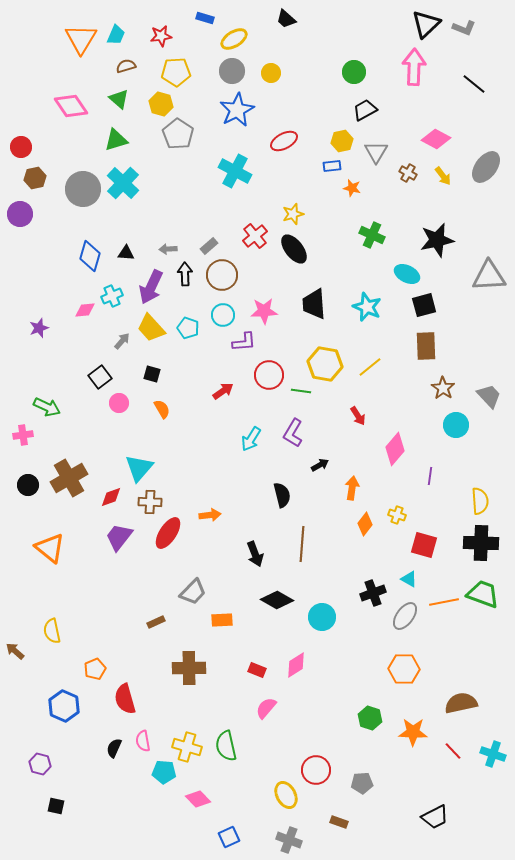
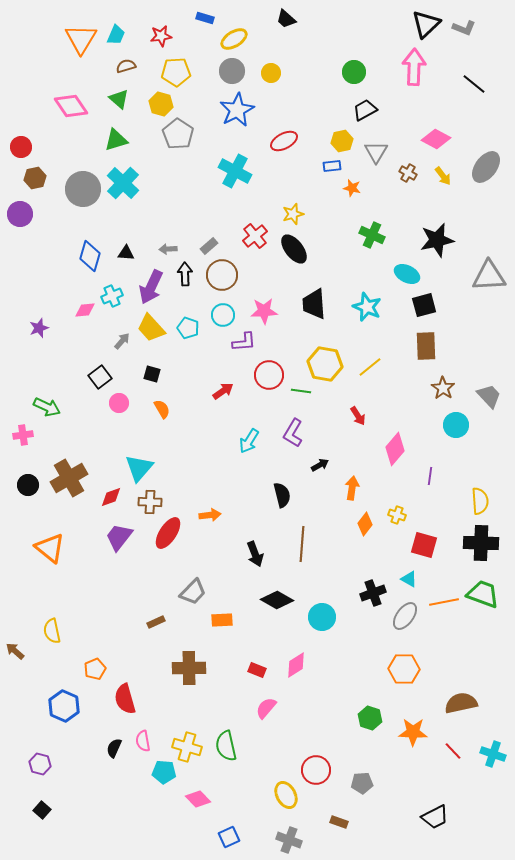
cyan arrow at (251, 439): moved 2 px left, 2 px down
black square at (56, 806): moved 14 px left, 4 px down; rotated 30 degrees clockwise
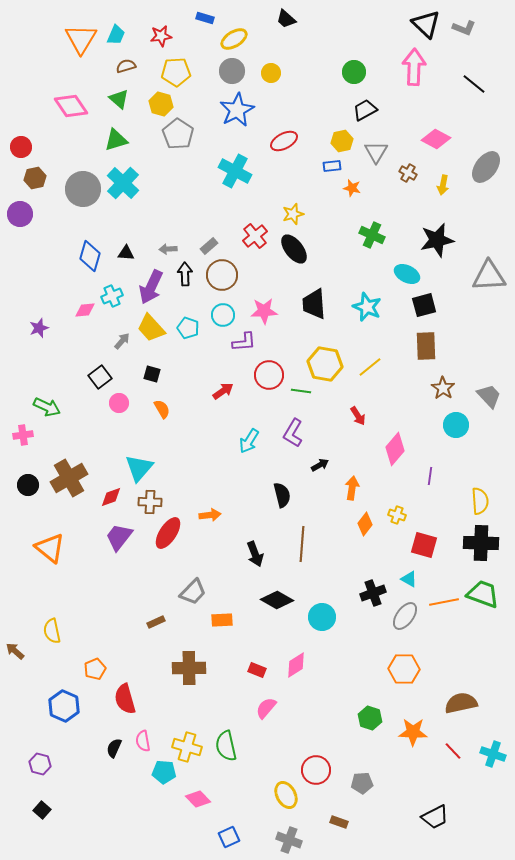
black triangle at (426, 24): rotated 32 degrees counterclockwise
yellow arrow at (443, 176): moved 9 px down; rotated 48 degrees clockwise
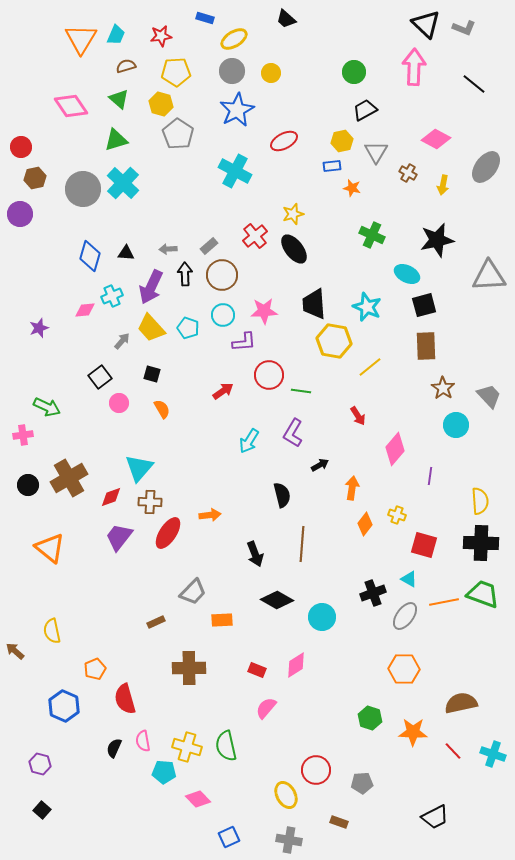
yellow hexagon at (325, 364): moved 9 px right, 23 px up
gray cross at (289, 840): rotated 10 degrees counterclockwise
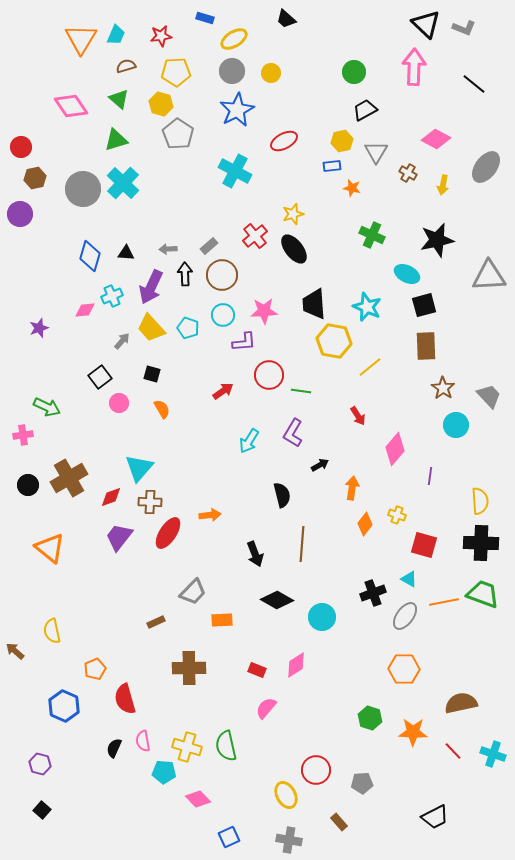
brown rectangle at (339, 822): rotated 30 degrees clockwise
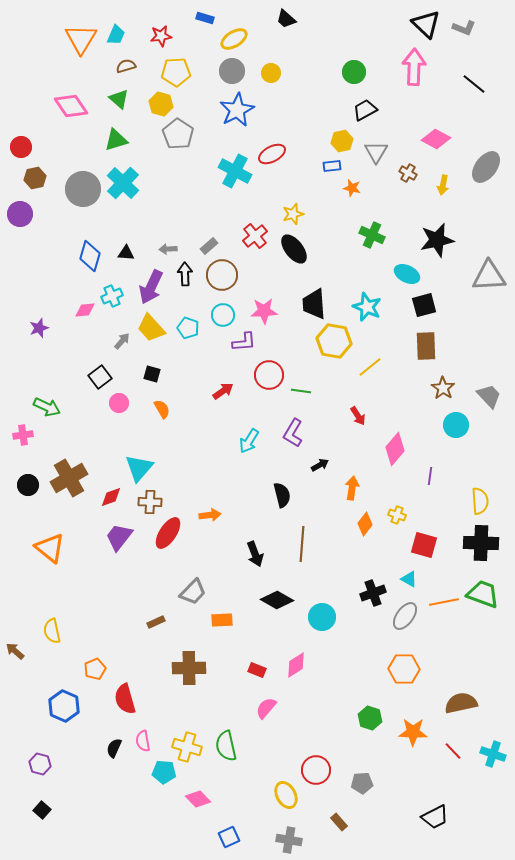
red ellipse at (284, 141): moved 12 px left, 13 px down
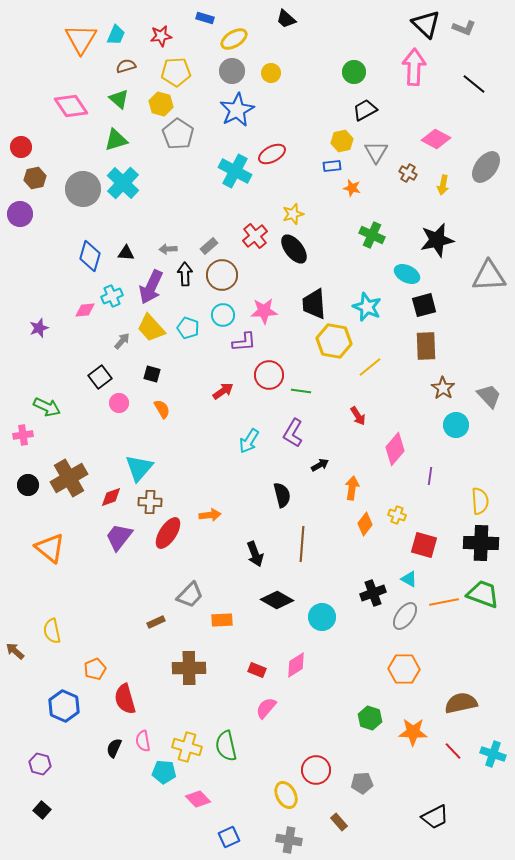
gray trapezoid at (193, 592): moved 3 px left, 3 px down
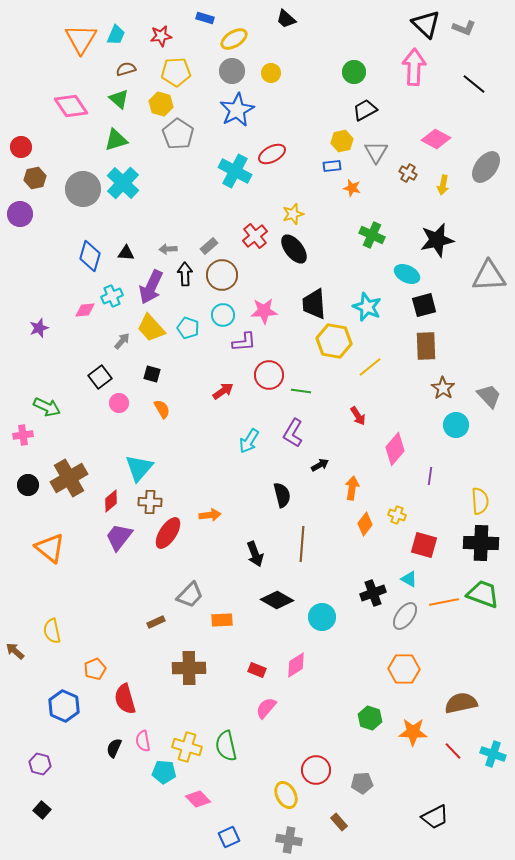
brown semicircle at (126, 66): moved 3 px down
red diamond at (111, 497): moved 4 px down; rotated 20 degrees counterclockwise
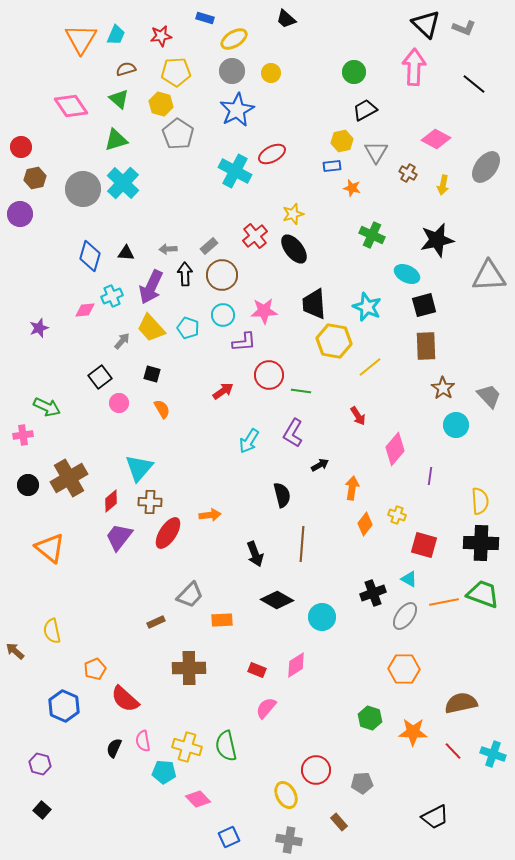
red semicircle at (125, 699): rotated 32 degrees counterclockwise
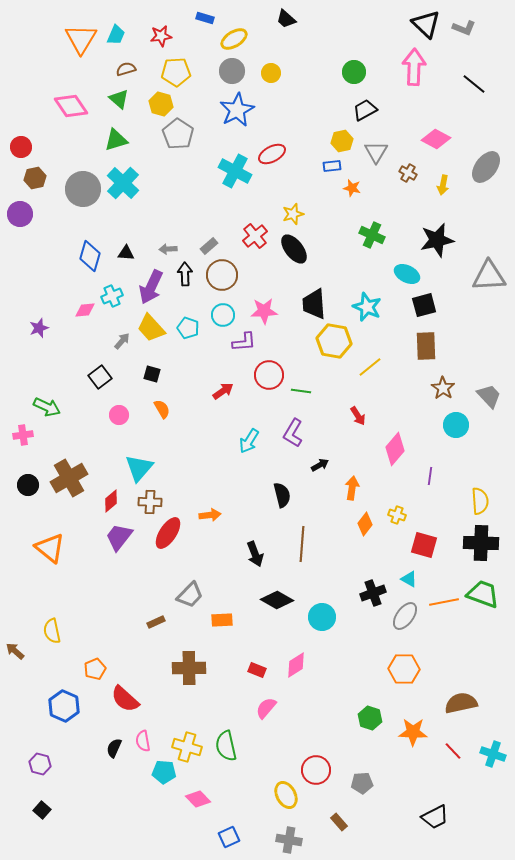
pink circle at (119, 403): moved 12 px down
